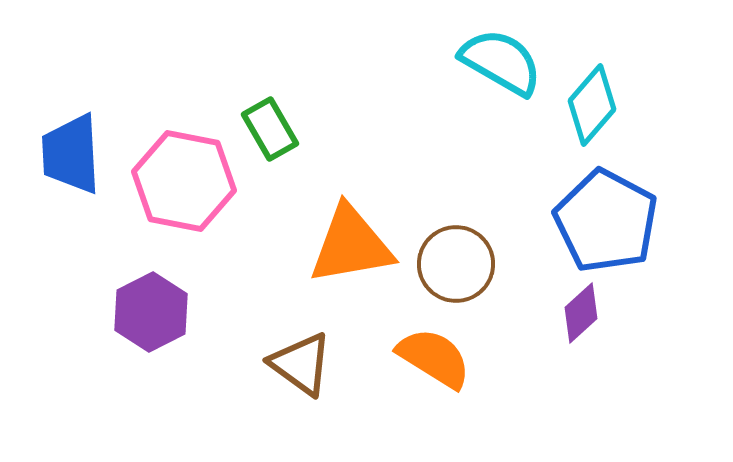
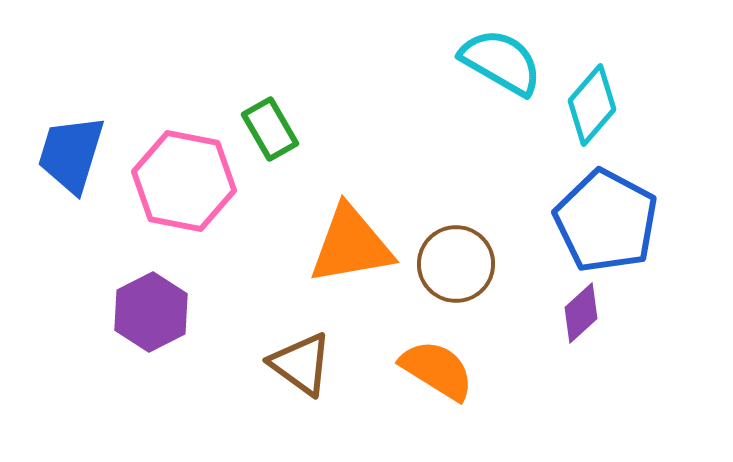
blue trapezoid: rotated 20 degrees clockwise
orange semicircle: moved 3 px right, 12 px down
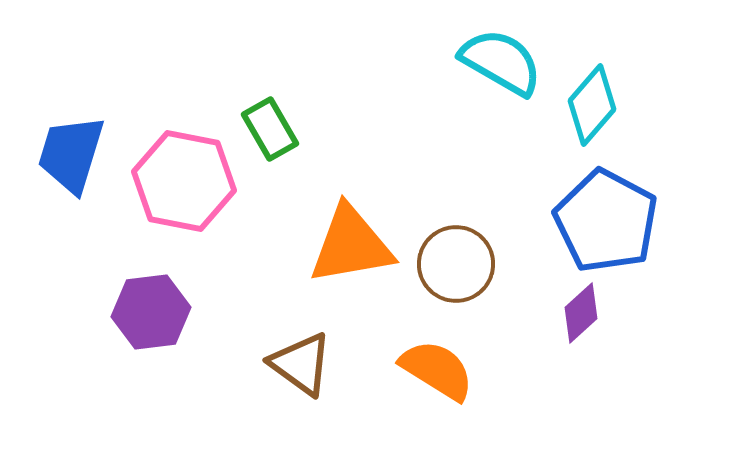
purple hexagon: rotated 20 degrees clockwise
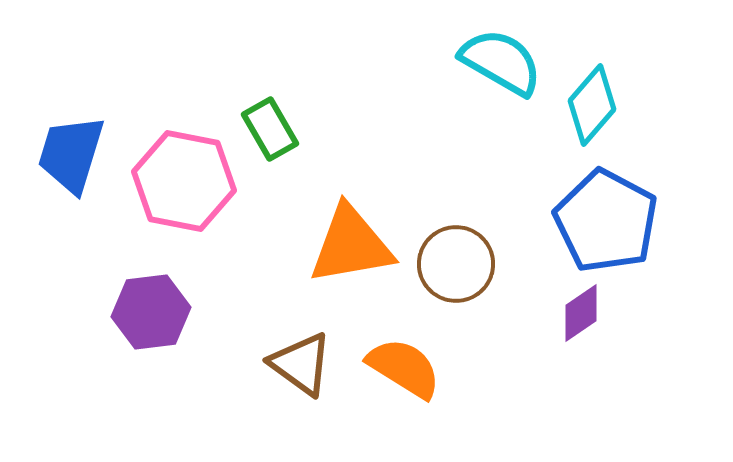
purple diamond: rotated 8 degrees clockwise
orange semicircle: moved 33 px left, 2 px up
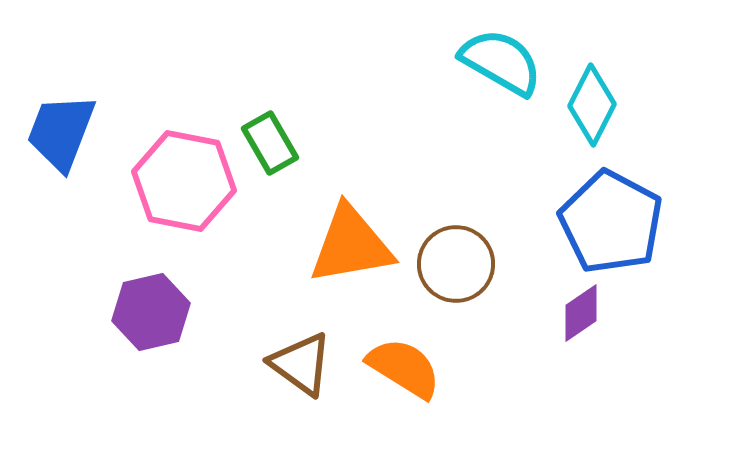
cyan diamond: rotated 14 degrees counterclockwise
green rectangle: moved 14 px down
blue trapezoid: moved 10 px left, 22 px up; rotated 4 degrees clockwise
blue pentagon: moved 5 px right, 1 px down
purple hexagon: rotated 6 degrees counterclockwise
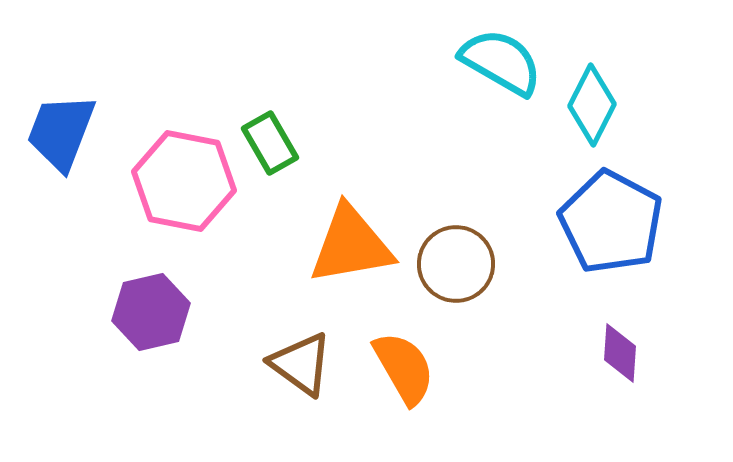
purple diamond: moved 39 px right, 40 px down; rotated 52 degrees counterclockwise
orange semicircle: rotated 28 degrees clockwise
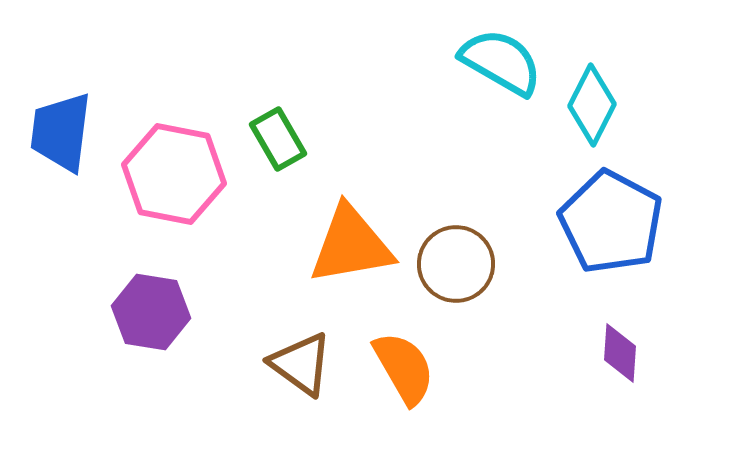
blue trapezoid: rotated 14 degrees counterclockwise
green rectangle: moved 8 px right, 4 px up
pink hexagon: moved 10 px left, 7 px up
purple hexagon: rotated 22 degrees clockwise
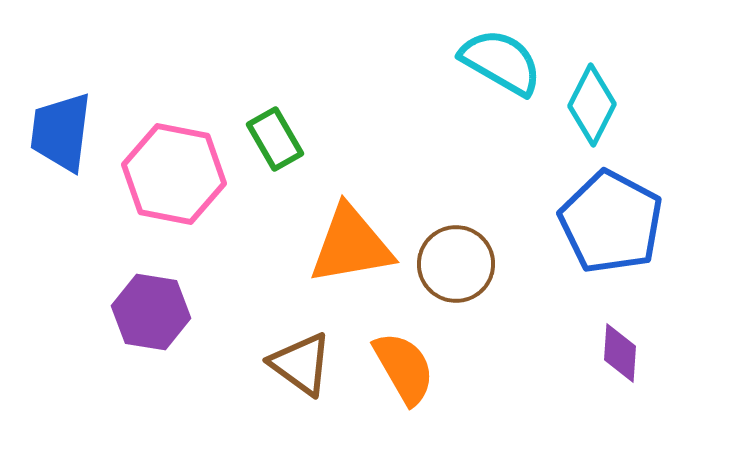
green rectangle: moved 3 px left
